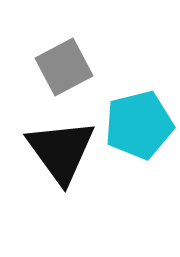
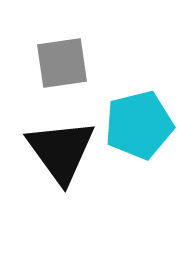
gray square: moved 2 px left, 4 px up; rotated 20 degrees clockwise
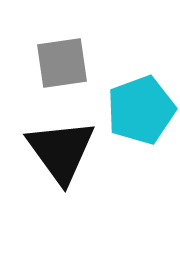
cyan pentagon: moved 2 px right, 15 px up; rotated 6 degrees counterclockwise
